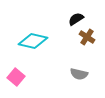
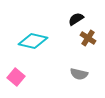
brown cross: moved 1 px right, 1 px down
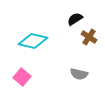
black semicircle: moved 1 px left
brown cross: moved 1 px right, 1 px up
pink square: moved 6 px right
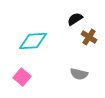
cyan diamond: rotated 16 degrees counterclockwise
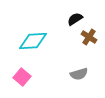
gray semicircle: rotated 30 degrees counterclockwise
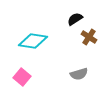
cyan diamond: rotated 12 degrees clockwise
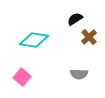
brown cross: rotated 14 degrees clockwise
cyan diamond: moved 1 px right, 1 px up
gray semicircle: rotated 18 degrees clockwise
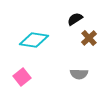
brown cross: moved 1 px down
pink square: rotated 12 degrees clockwise
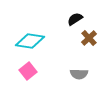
cyan diamond: moved 4 px left, 1 px down
pink square: moved 6 px right, 6 px up
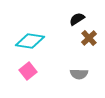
black semicircle: moved 2 px right
